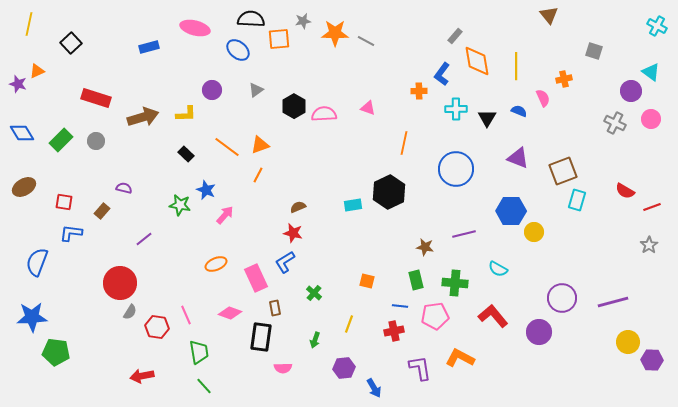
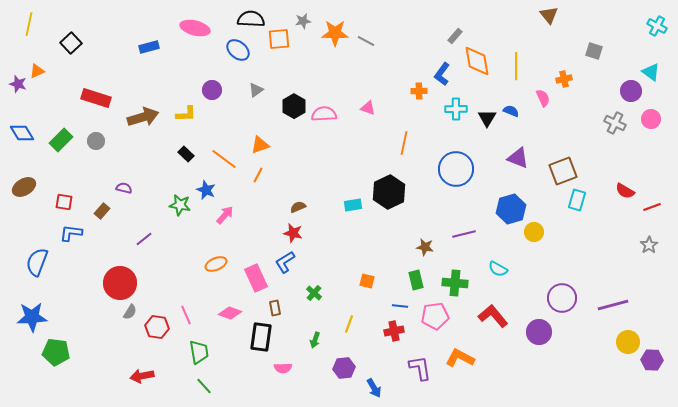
blue semicircle at (519, 111): moved 8 px left
orange line at (227, 147): moved 3 px left, 12 px down
blue hexagon at (511, 211): moved 2 px up; rotated 16 degrees counterclockwise
purple line at (613, 302): moved 3 px down
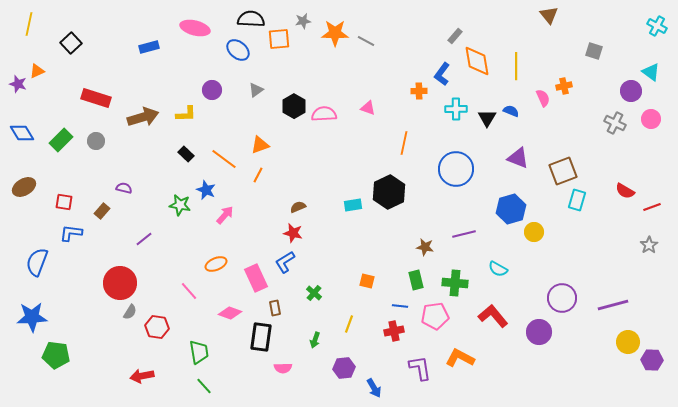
orange cross at (564, 79): moved 7 px down
pink line at (186, 315): moved 3 px right, 24 px up; rotated 18 degrees counterclockwise
green pentagon at (56, 352): moved 3 px down
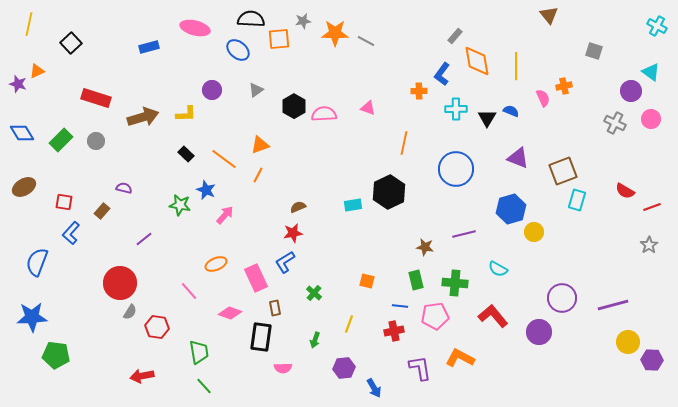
blue L-shape at (71, 233): rotated 55 degrees counterclockwise
red star at (293, 233): rotated 24 degrees counterclockwise
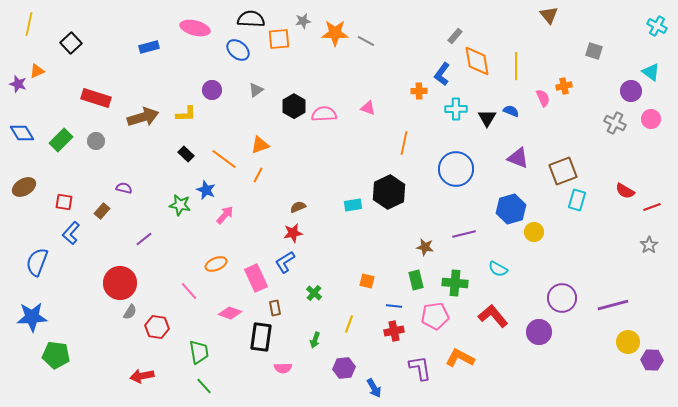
blue line at (400, 306): moved 6 px left
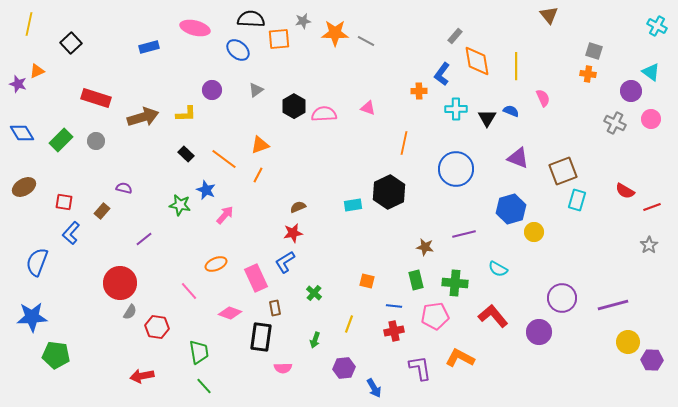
orange cross at (564, 86): moved 24 px right, 12 px up; rotated 21 degrees clockwise
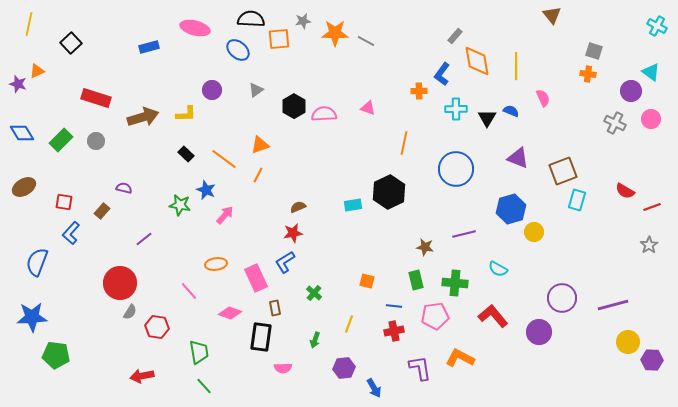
brown triangle at (549, 15): moved 3 px right
orange ellipse at (216, 264): rotated 15 degrees clockwise
